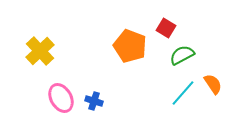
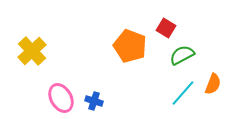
yellow cross: moved 8 px left
orange semicircle: rotated 55 degrees clockwise
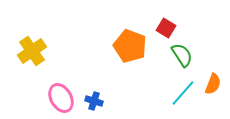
yellow cross: rotated 8 degrees clockwise
green semicircle: rotated 85 degrees clockwise
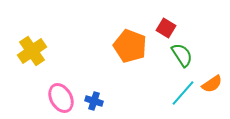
orange semicircle: moved 1 px left; rotated 35 degrees clockwise
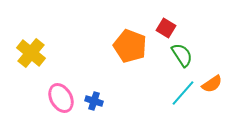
yellow cross: moved 1 px left, 2 px down; rotated 16 degrees counterclockwise
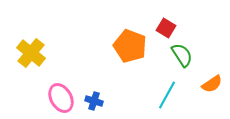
cyan line: moved 16 px left, 2 px down; rotated 12 degrees counterclockwise
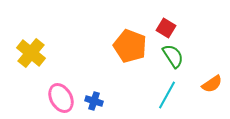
green semicircle: moved 9 px left, 1 px down
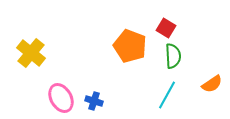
green semicircle: rotated 30 degrees clockwise
